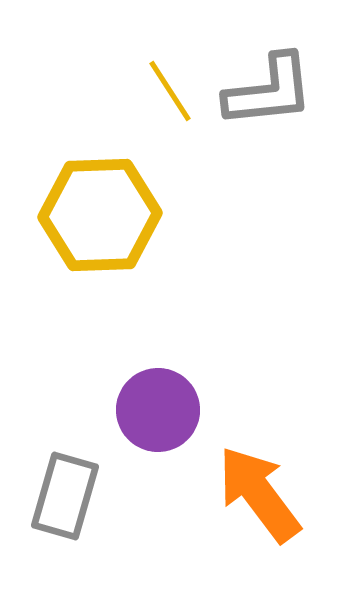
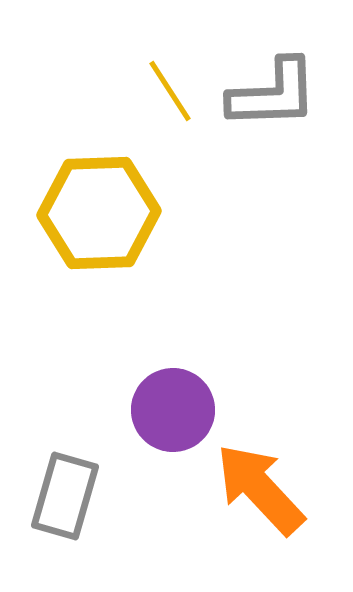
gray L-shape: moved 4 px right, 3 px down; rotated 4 degrees clockwise
yellow hexagon: moved 1 px left, 2 px up
purple circle: moved 15 px right
orange arrow: moved 1 px right, 5 px up; rotated 6 degrees counterclockwise
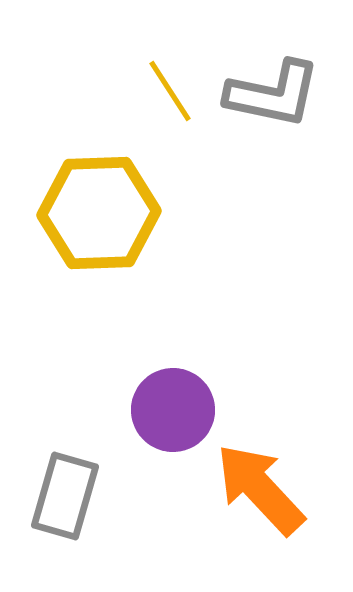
gray L-shape: rotated 14 degrees clockwise
